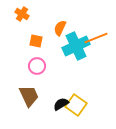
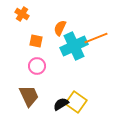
cyan cross: moved 2 px left
yellow square: moved 3 px up
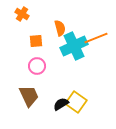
orange semicircle: rotated 140 degrees clockwise
orange square: rotated 16 degrees counterclockwise
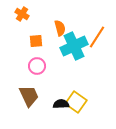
orange line: moved 1 px right, 1 px up; rotated 35 degrees counterclockwise
black semicircle: rotated 28 degrees clockwise
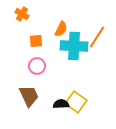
orange semicircle: moved 1 px right, 1 px down; rotated 42 degrees clockwise
cyan cross: rotated 28 degrees clockwise
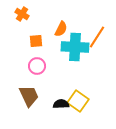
cyan cross: moved 1 px right, 1 px down
yellow square: moved 2 px right, 1 px up
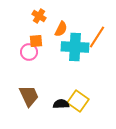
orange cross: moved 17 px right, 2 px down
pink circle: moved 8 px left, 14 px up
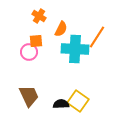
cyan cross: moved 2 px down
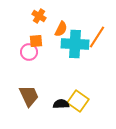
cyan cross: moved 5 px up
